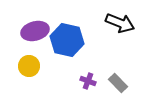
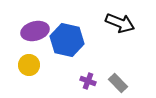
yellow circle: moved 1 px up
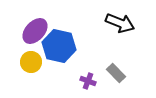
purple ellipse: rotated 32 degrees counterclockwise
blue hexagon: moved 8 px left, 6 px down
yellow circle: moved 2 px right, 3 px up
gray rectangle: moved 2 px left, 10 px up
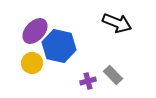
black arrow: moved 3 px left
yellow circle: moved 1 px right, 1 px down
gray rectangle: moved 3 px left, 2 px down
purple cross: rotated 35 degrees counterclockwise
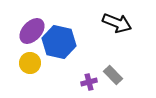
purple ellipse: moved 3 px left
blue hexagon: moved 4 px up
yellow circle: moved 2 px left
purple cross: moved 1 px right, 1 px down
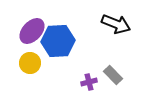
black arrow: moved 1 px left, 1 px down
blue hexagon: moved 1 px left, 1 px up; rotated 16 degrees counterclockwise
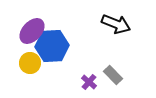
blue hexagon: moved 6 px left, 5 px down
purple cross: rotated 35 degrees counterclockwise
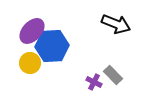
purple cross: moved 5 px right; rotated 14 degrees counterclockwise
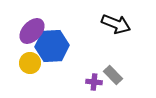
purple cross: rotated 21 degrees counterclockwise
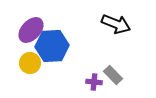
purple ellipse: moved 1 px left, 1 px up
